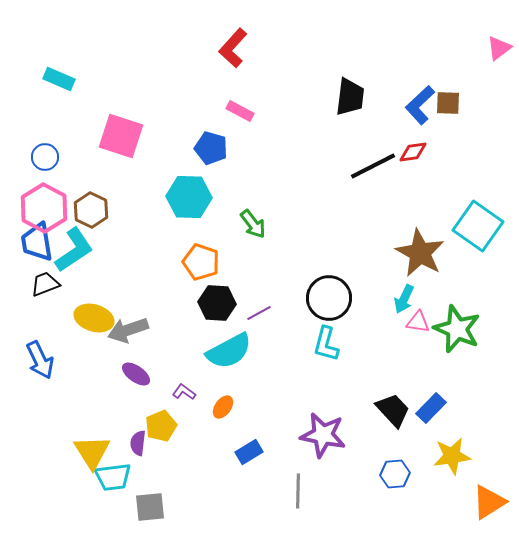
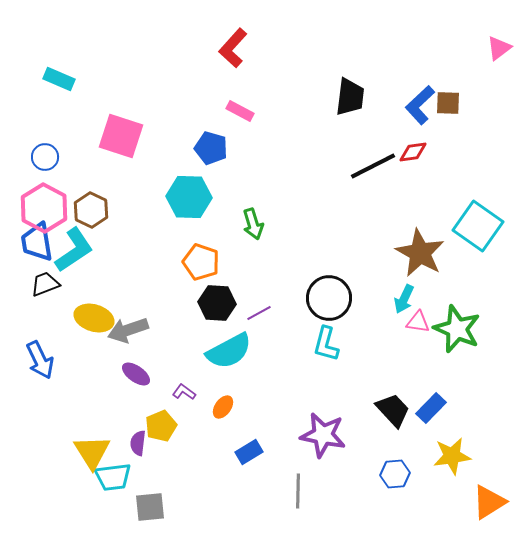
green arrow at (253, 224): rotated 20 degrees clockwise
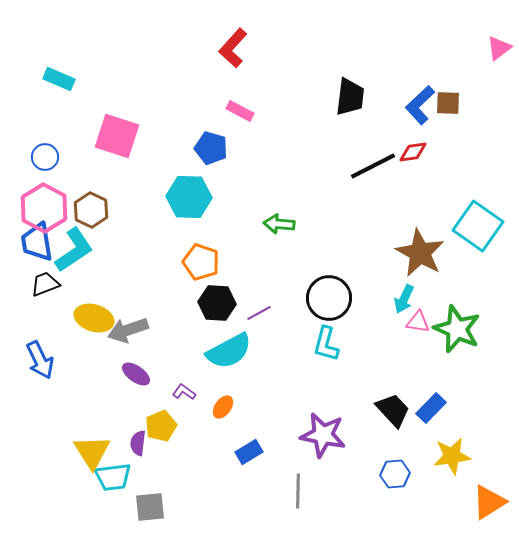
pink square at (121, 136): moved 4 px left
green arrow at (253, 224): moved 26 px right; rotated 112 degrees clockwise
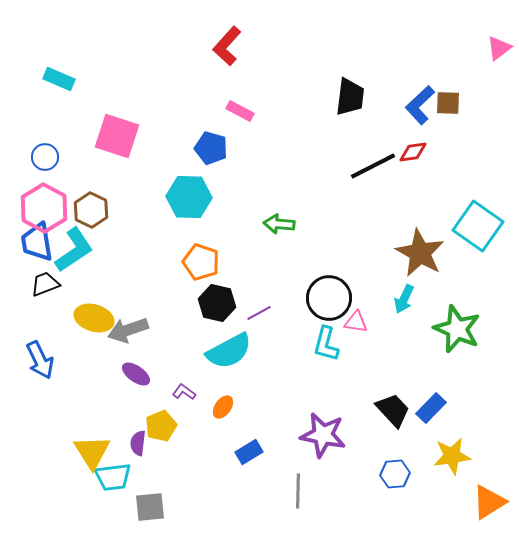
red L-shape at (233, 48): moved 6 px left, 2 px up
black hexagon at (217, 303): rotated 9 degrees clockwise
pink triangle at (418, 322): moved 62 px left
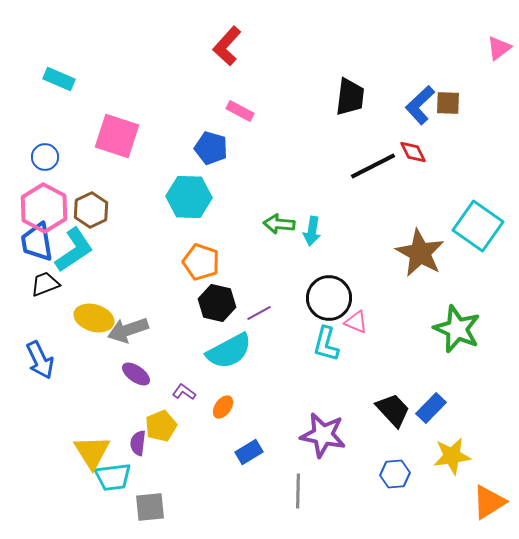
red diamond at (413, 152): rotated 72 degrees clockwise
brown hexagon at (91, 210): rotated 8 degrees clockwise
cyan arrow at (404, 299): moved 92 px left, 68 px up; rotated 16 degrees counterclockwise
pink triangle at (356, 322): rotated 15 degrees clockwise
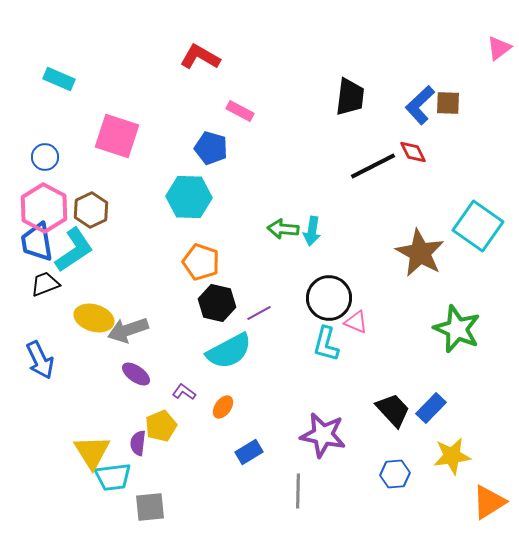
red L-shape at (227, 46): moved 27 px left, 11 px down; rotated 78 degrees clockwise
green arrow at (279, 224): moved 4 px right, 5 px down
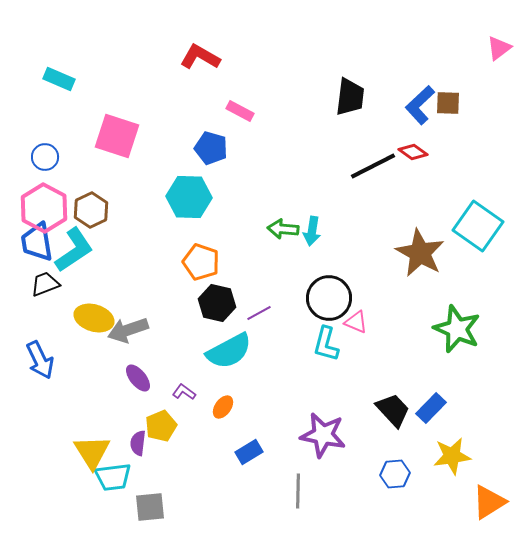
red diamond at (413, 152): rotated 28 degrees counterclockwise
purple ellipse at (136, 374): moved 2 px right, 4 px down; rotated 16 degrees clockwise
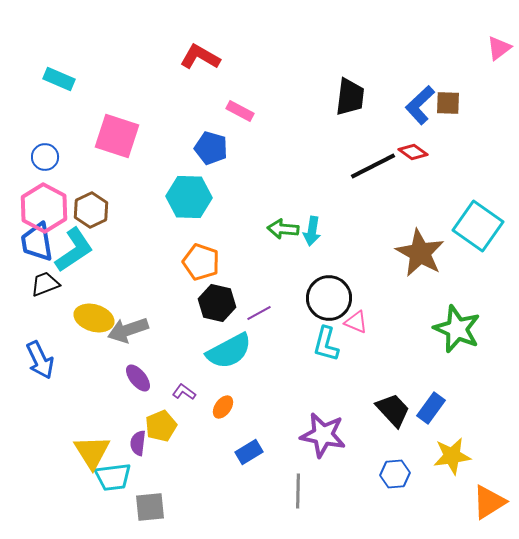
blue rectangle at (431, 408): rotated 8 degrees counterclockwise
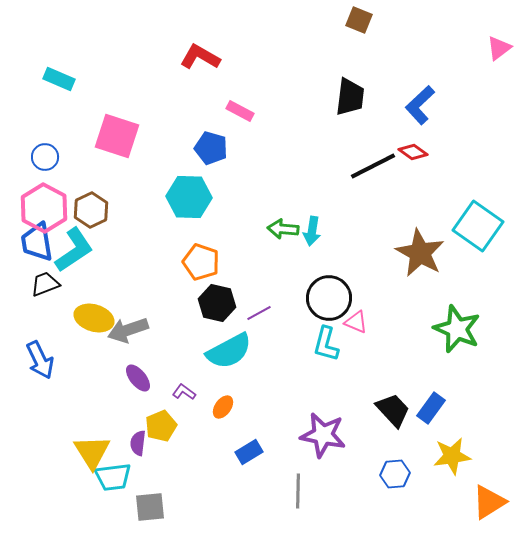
brown square at (448, 103): moved 89 px left, 83 px up; rotated 20 degrees clockwise
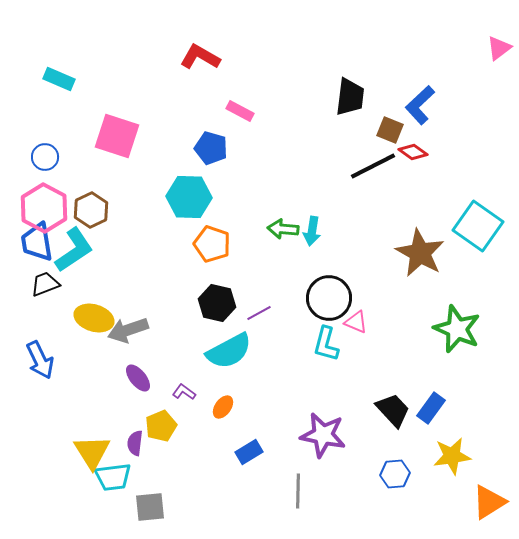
brown square at (359, 20): moved 31 px right, 110 px down
orange pentagon at (201, 262): moved 11 px right, 18 px up
purple semicircle at (138, 443): moved 3 px left
